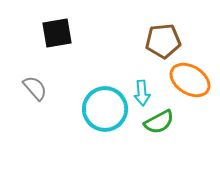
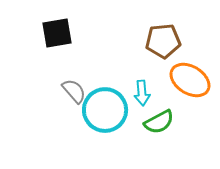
gray semicircle: moved 39 px right, 3 px down
cyan circle: moved 1 px down
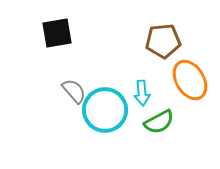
orange ellipse: rotated 27 degrees clockwise
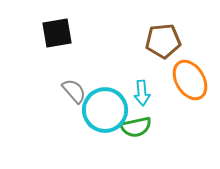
green semicircle: moved 23 px left, 5 px down; rotated 16 degrees clockwise
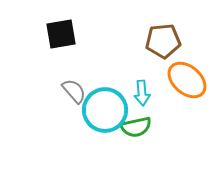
black square: moved 4 px right, 1 px down
orange ellipse: moved 3 px left; rotated 18 degrees counterclockwise
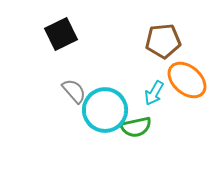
black square: rotated 16 degrees counterclockwise
cyan arrow: moved 12 px right; rotated 35 degrees clockwise
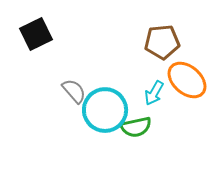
black square: moved 25 px left
brown pentagon: moved 1 px left, 1 px down
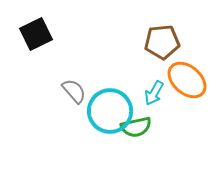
cyan circle: moved 5 px right, 1 px down
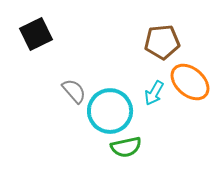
orange ellipse: moved 3 px right, 2 px down
green semicircle: moved 10 px left, 20 px down
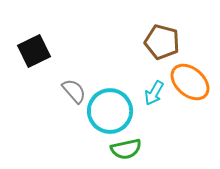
black square: moved 2 px left, 17 px down
brown pentagon: rotated 20 degrees clockwise
green semicircle: moved 2 px down
